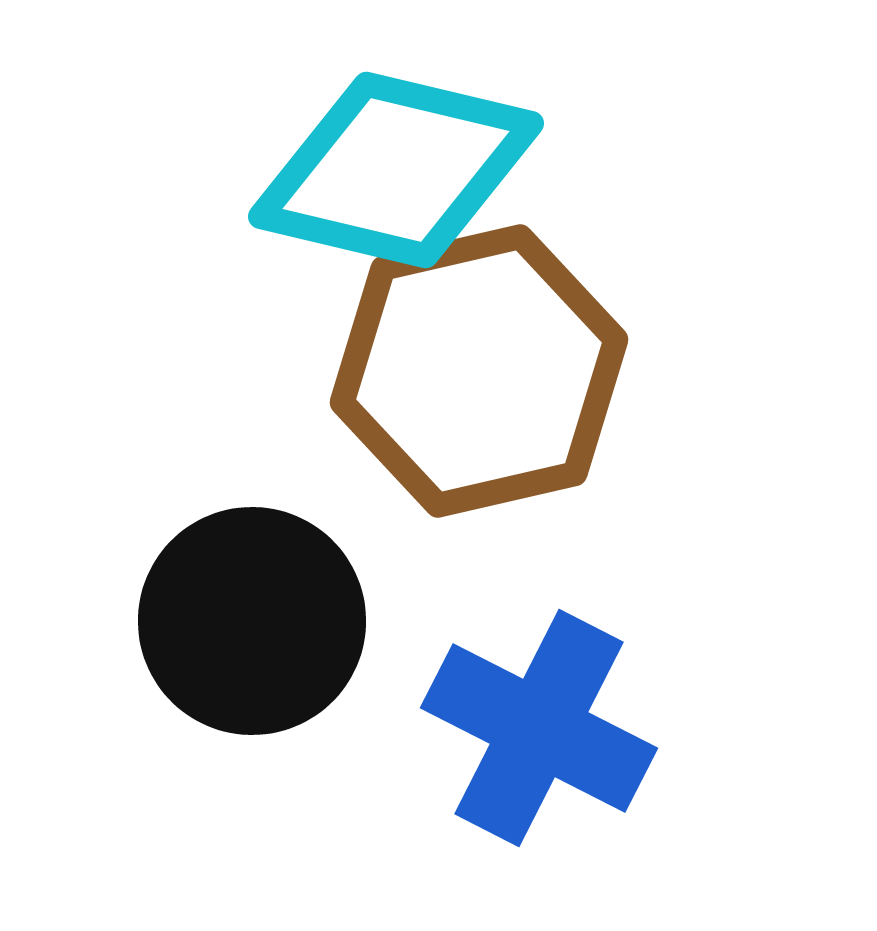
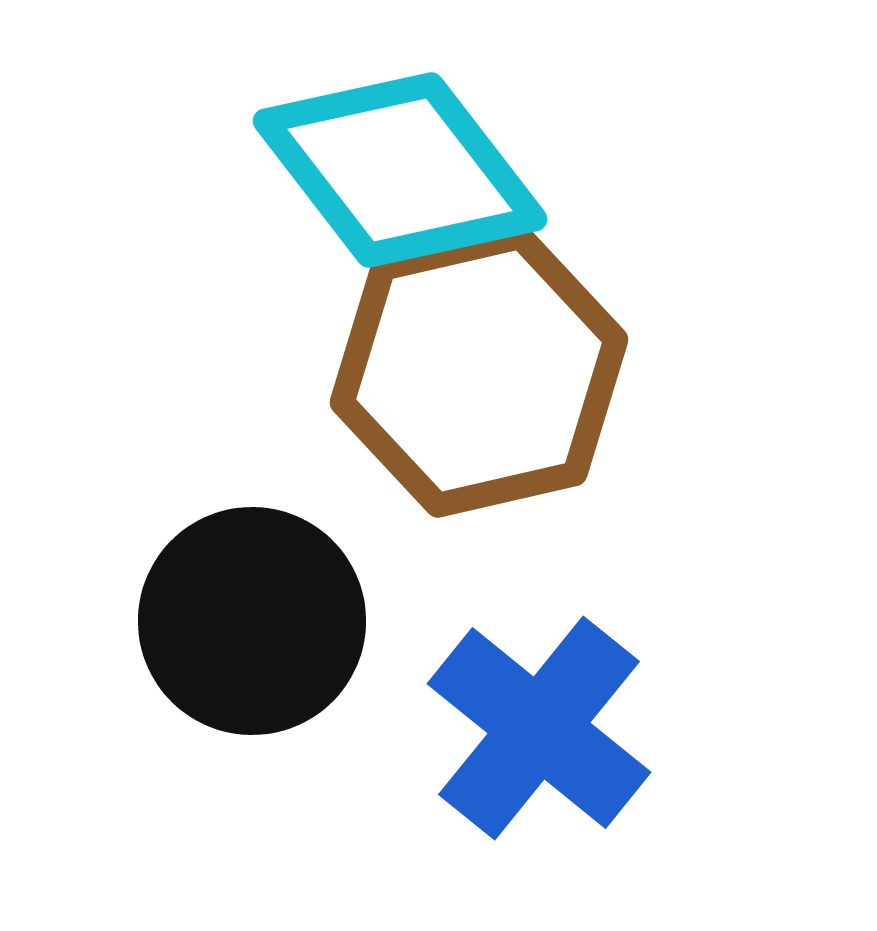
cyan diamond: moved 4 px right; rotated 39 degrees clockwise
blue cross: rotated 12 degrees clockwise
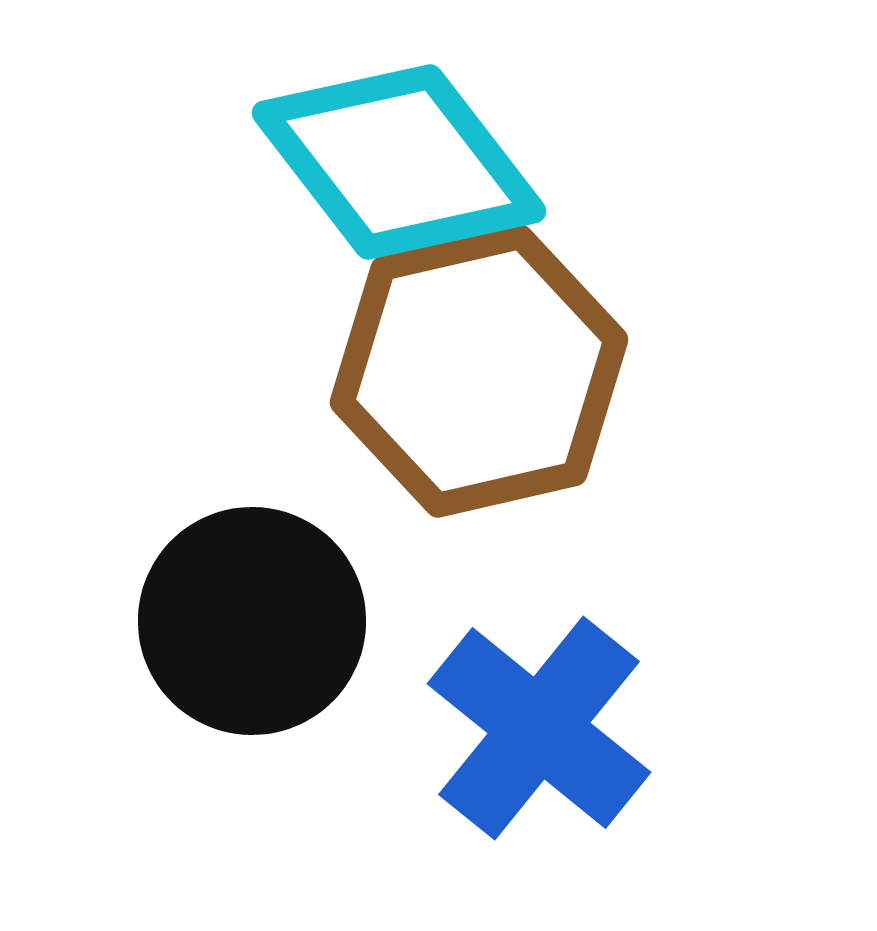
cyan diamond: moved 1 px left, 8 px up
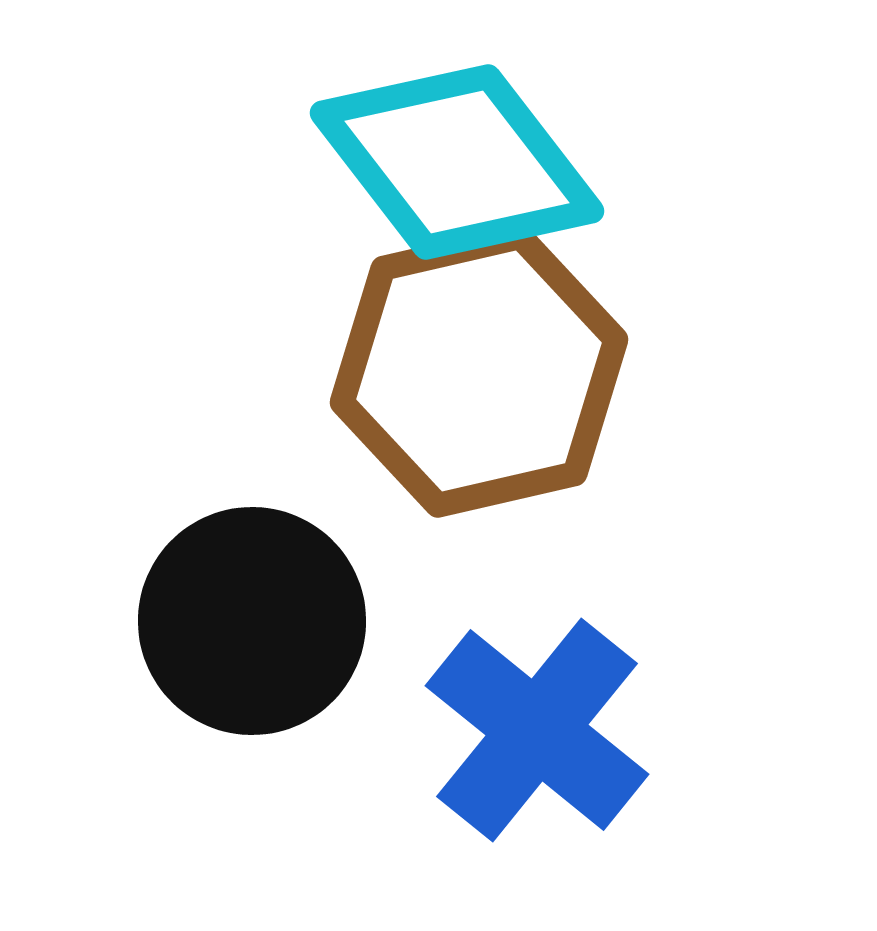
cyan diamond: moved 58 px right
blue cross: moved 2 px left, 2 px down
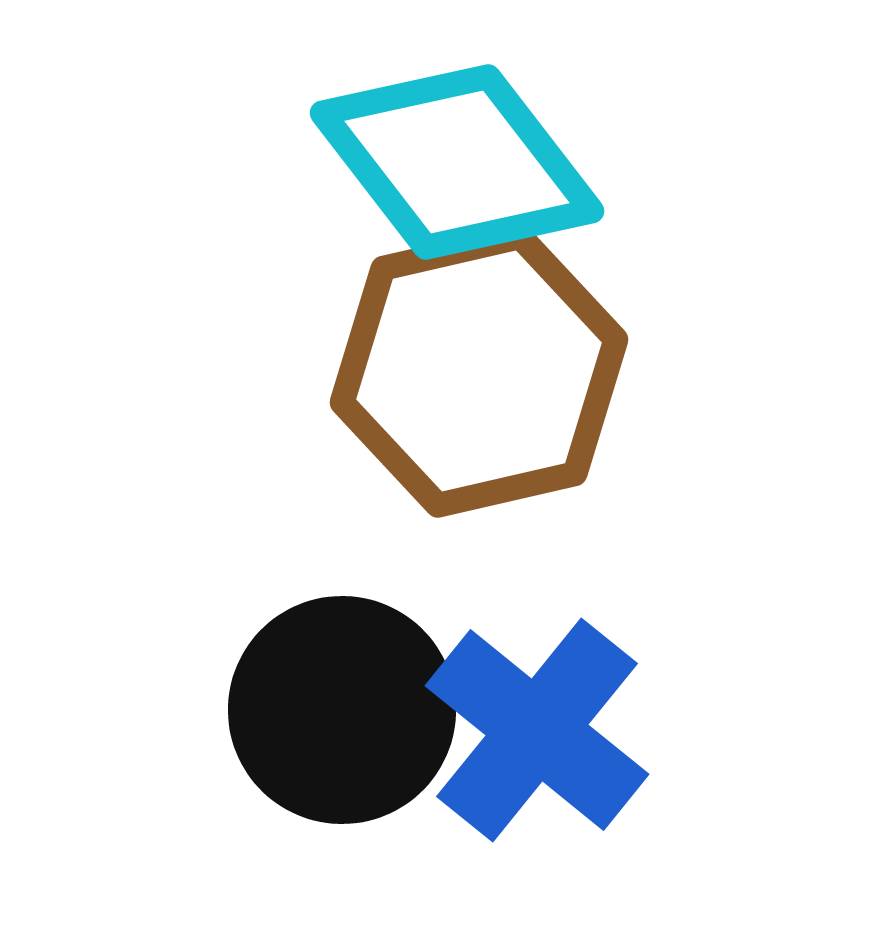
black circle: moved 90 px right, 89 px down
